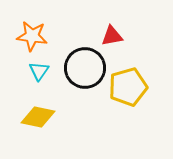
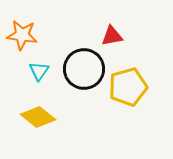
orange star: moved 10 px left, 1 px up
black circle: moved 1 px left, 1 px down
yellow diamond: rotated 28 degrees clockwise
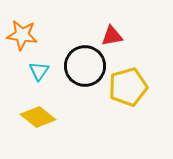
black circle: moved 1 px right, 3 px up
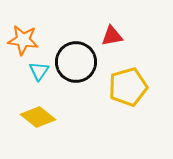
orange star: moved 1 px right, 5 px down
black circle: moved 9 px left, 4 px up
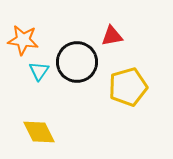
black circle: moved 1 px right
yellow diamond: moved 1 px right, 15 px down; rotated 24 degrees clockwise
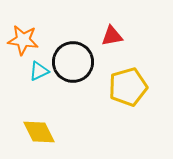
black circle: moved 4 px left
cyan triangle: rotated 30 degrees clockwise
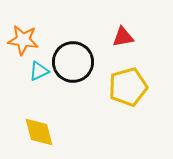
red triangle: moved 11 px right, 1 px down
yellow diamond: rotated 12 degrees clockwise
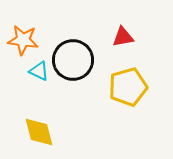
black circle: moved 2 px up
cyan triangle: rotated 50 degrees clockwise
